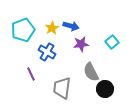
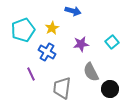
blue arrow: moved 2 px right, 15 px up
black circle: moved 5 px right
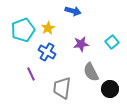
yellow star: moved 4 px left
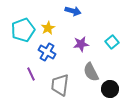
gray trapezoid: moved 2 px left, 3 px up
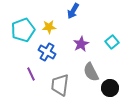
blue arrow: rotated 105 degrees clockwise
yellow star: moved 1 px right, 1 px up; rotated 24 degrees clockwise
purple star: rotated 21 degrees counterclockwise
black circle: moved 1 px up
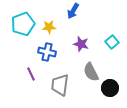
cyan pentagon: moved 6 px up
purple star: rotated 28 degrees counterclockwise
blue cross: rotated 18 degrees counterclockwise
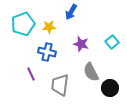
blue arrow: moved 2 px left, 1 px down
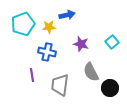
blue arrow: moved 4 px left, 3 px down; rotated 133 degrees counterclockwise
purple line: moved 1 px right, 1 px down; rotated 16 degrees clockwise
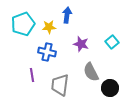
blue arrow: rotated 70 degrees counterclockwise
